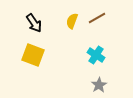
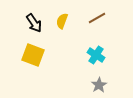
yellow semicircle: moved 10 px left
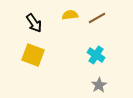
yellow semicircle: moved 8 px right, 6 px up; rotated 63 degrees clockwise
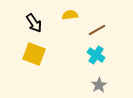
brown line: moved 12 px down
yellow square: moved 1 px right, 1 px up
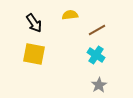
yellow square: rotated 10 degrees counterclockwise
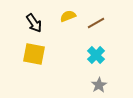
yellow semicircle: moved 2 px left, 1 px down; rotated 14 degrees counterclockwise
brown line: moved 1 px left, 7 px up
cyan cross: rotated 12 degrees clockwise
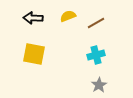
black arrow: moved 1 px left, 5 px up; rotated 126 degrees clockwise
cyan cross: rotated 30 degrees clockwise
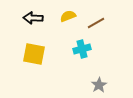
cyan cross: moved 14 px left, 6 px up
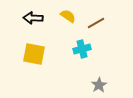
yellow semicircle: rotated 56 degrees clockwise
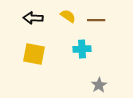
brown line: moved 3 px up; rotated 30 degrees clockwise
cyan cross: rotated 12 degrees clockwise
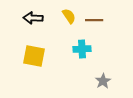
yellow semicircle: moved 1 px right; rotated 21 degrees clockwise
brown line: moved 2 px left
yellow square: moved 2 px down
gray star: moved 4 px right, 4 px up
